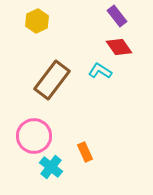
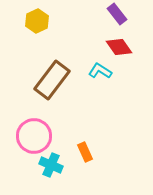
purple rectangle: moved 2 px up
cyan cross: moved 2 px up; rotated 15 degrees counterclockwise
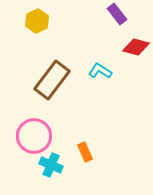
red diamond: moved 17 px right; rotated 40 degrees counterclockwise
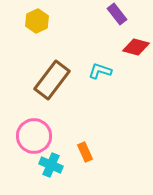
cyan L-shape: rotated 15 degrees counterclockwise
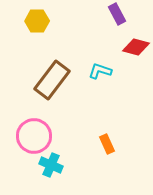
purple rectangle: rotated 10 degrees clockwise
yellow hexagon: rotated 25 degrees clockwise
orange rectangle: moved 22 px right, 8 px up
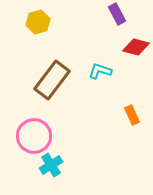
yellow hexagon: moved 1 px right, 1 px down; rotated 15 degrees counterclockwise
orange rectangle: moved 25 px right, 29 px up
cyan cross: rotated 35 degrees clockwise
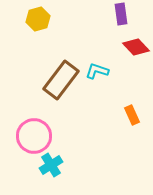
purple rectangle: moved 4 px right; rotated 20 degrees clockwise
yellow hexagon: moved 3 px up
red diamond: rotated 32 degrees clockwise
cyan L-shape: moved 3 px left
brown rectangle: moved 9 px right
